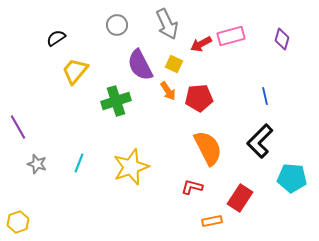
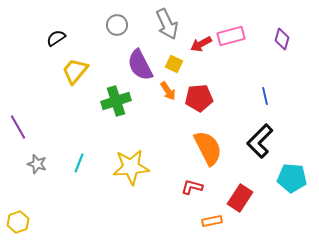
yellow star: rotated 15 degrees clockwise
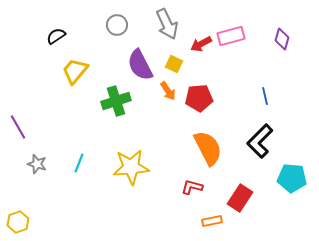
black semicircle: moved 2 px up
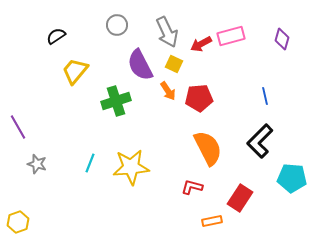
gray arrow: moved 8 px down
cyan line: moved 11 px right
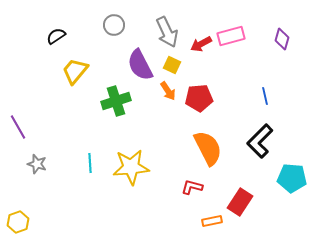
gray circle: moved 3 px left
yellow square: moved 2 px left, 1 px down
cyan line: rotated 24 degrees counterclockwise
red rectangle: moved 4 px down
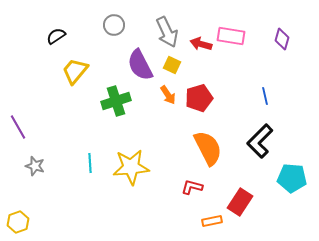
pink rectangle: rotated 24 degrees clockwise
red arrow: rotated 45 degrees clockwise
orange arrow: moved 4 px down
red pentagon: rotated 12 degrees counterclockwise
gray star: moved 2 px left, 2 px down
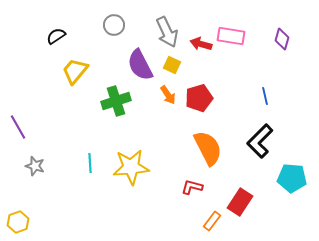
orange rectangle: rotated 42 degrees counterclockwise
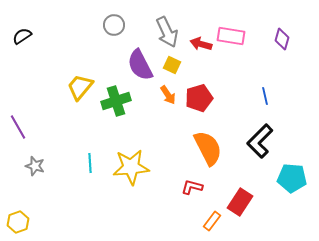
black semicircle: moved 34 px left
yellow trapezoid: moved 5 px right, 16 px down
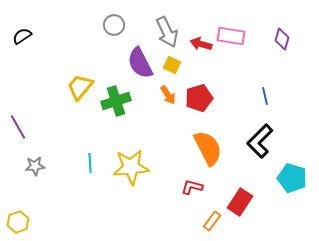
purple semicircle: moved 2 px up
gray star: rotated 24 degrees counterclockwise
cyan pentagon: rotated 12 degrees clockwise
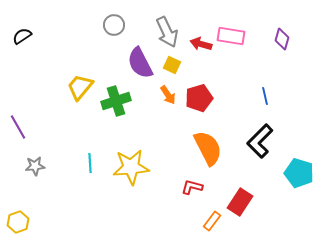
cyan pentagon: moved 7 px right, 5 px up
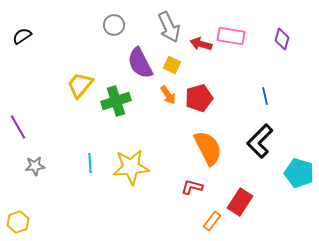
gray arrow: moved 2 px right, 5 px up
yellow trapezoid: moved 2 px up
